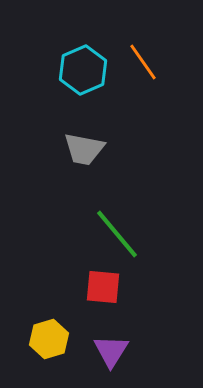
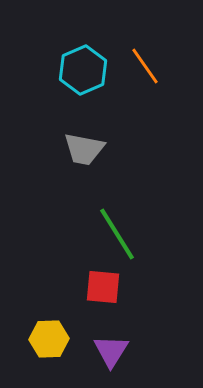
orange line: moved 2 px right, 4 px down
green line: rotated 8 degrees clockwise
yellow hexagon: rotated 15 degrees clockwise
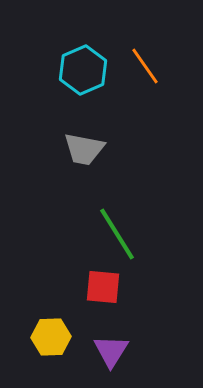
yellow hexagon: moved 2 px right, 2 px up
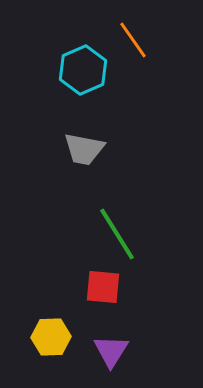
orange line: moved 12 px left, 26 px up
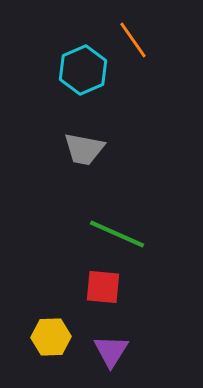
green line: rotated 34 degrees counterclockwise
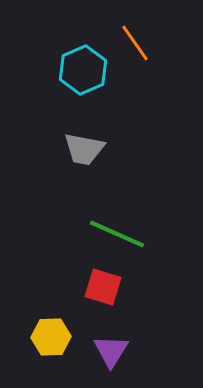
orange line: moved 2 px right, 3 px down
red square: rotated 12 degrees clockwise
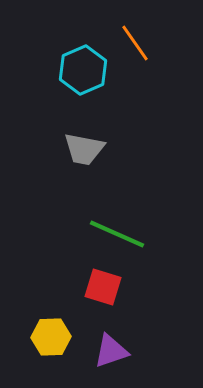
purple triangle: rotated 39 degrees clockwise
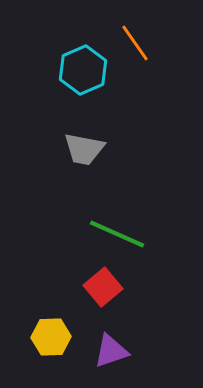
red square: rotated 33 degrees clockwise
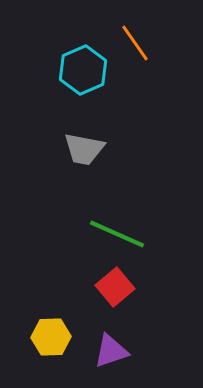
red square: moved 12 px right
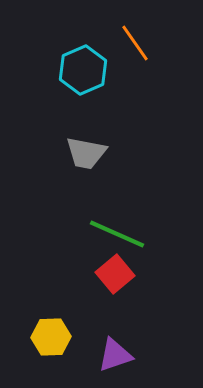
gray trapezoid: moved 2 px right, 4 px down
red square: moved 13 px up
purple triangle: moved 4 px right, 4 px down
